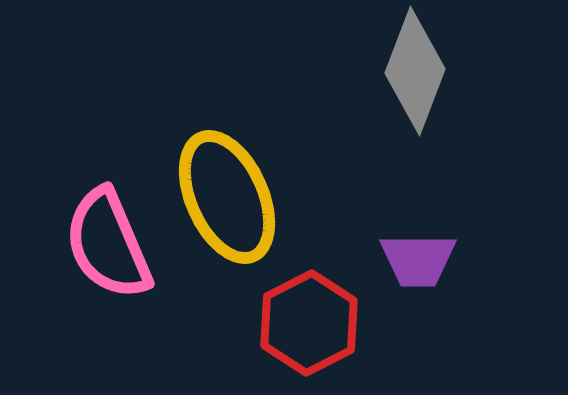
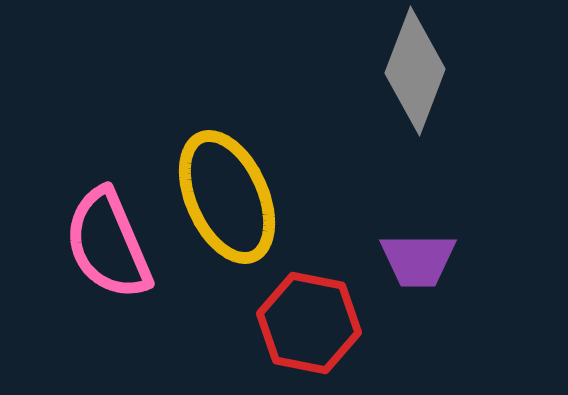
red hexagon: rotated 22 degrees counterclockwise
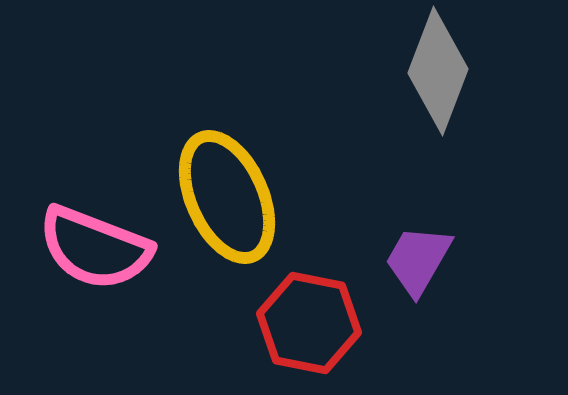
gray diamond: moved 23 px right
pink semicircle: moved 13 px left, 4 px down; rotated 46 degrees counterclockwise
purple trapezoid: rotated 120 degrees clockwise
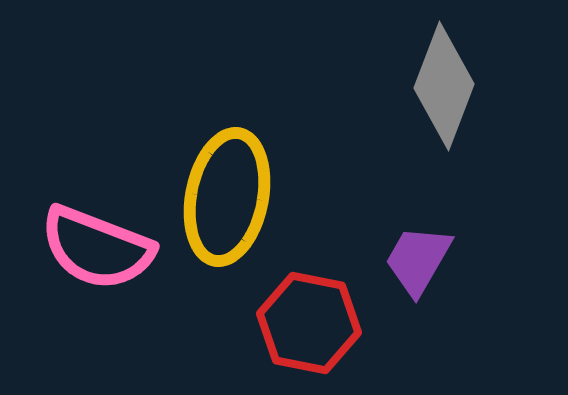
gray diamond: moved 6 px right, 15 px down
yellow ellipse: rotated 35 degrees clockwise
pink semicircle: moved 2 px right
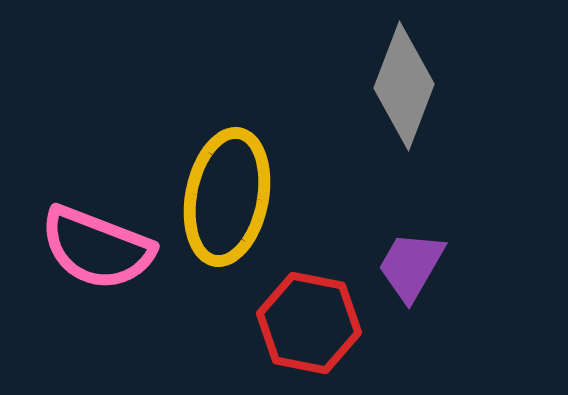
gray diamond: moved 40 px left
purple trapezoid: moved 7 px left, 6 px down
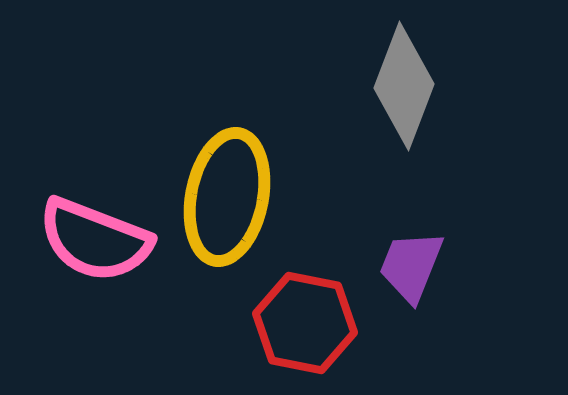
pink semicircle: moved 2 px left, 8 px up
purple trapezoid: rotated 8 degrees counterclockwise
red hexagon: moved 4 px left
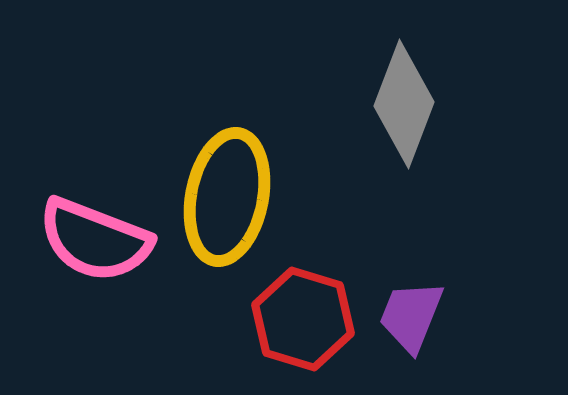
gray diamond: moved 18 px down
purple trapezoid: moved 50 px down
red hexagon: moved 2 px left, 4 px up; rotated 6 degrees clockwise
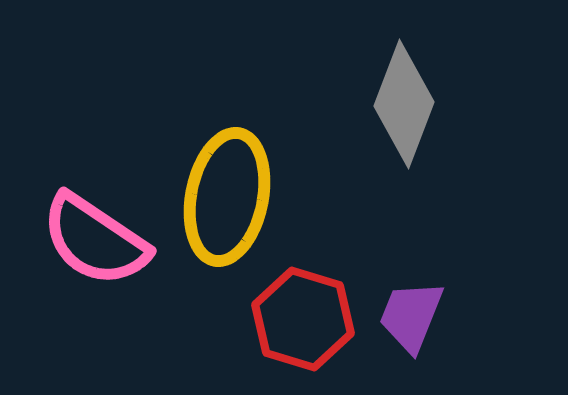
pink semicircle: rotated 13 degrees clockwise
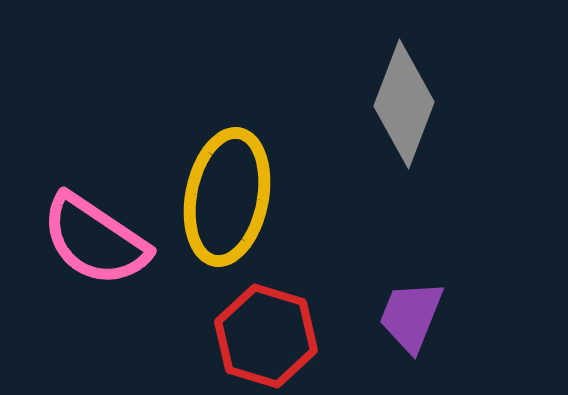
red hexagon: moved 37 px left, 17 px down
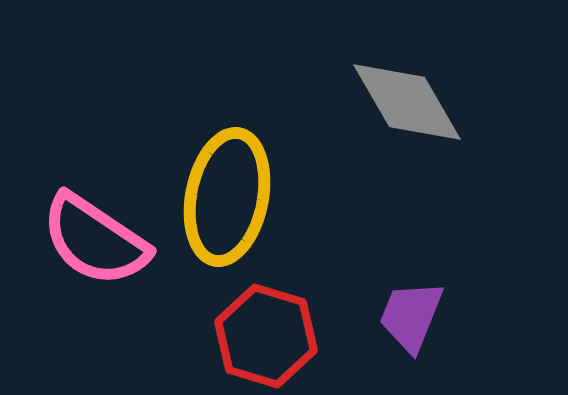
gray diamond: moved 3 px right, 2 px up; rotated 51 degrees counterclockwise
